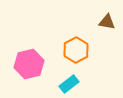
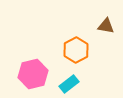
brown triangle: moved 1 px left, 4 px down
pink hexagon: moved 4 px right, 10 px down
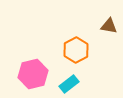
brown triangle: moved 3 px right
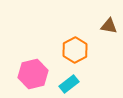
orange hexagon: moved 1 px left
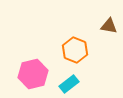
orange hexagon: rotated 10 degrees counterclockwise
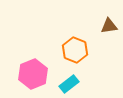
brown triangle: rotated 18 degrees counterclockwise
pink hexagon: rotated 8 degrees counterclockwise
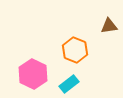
pink hexagon: rotated 12 degrees counterclockwise
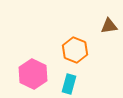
cyan rectangle: rotated 36 degrees counterclockwise
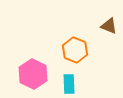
brown triangle: rotated 30 degrees clockwise
cyan rectangle: rotated 18 degrees counterclockwise
